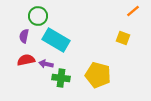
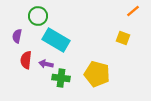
purple semicircle: moved 7 px left
red semicircle: rotated 72 degrees counterclockwise
yellow pentagon: moved 1 px left, 1 px up
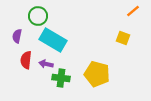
cyan rectangle: moved 3 px left
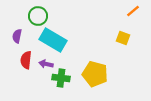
yellow pentagon: moved 2 px left
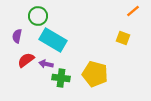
red semicircle: rotated 48 degrees clockwise
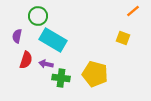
red semicircle: rotated 144 degrees clockwise
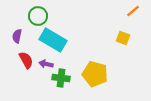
red semicircle: rotated 48 degrees counterclockwise
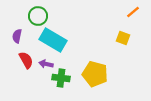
orange line: moved 1 px down
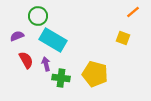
purple semicircle: rotated 56 degrees clockwise
purple arrow: rotated 64 degrees clockwise
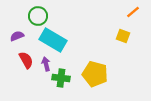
yellow square: moved 2 px up
